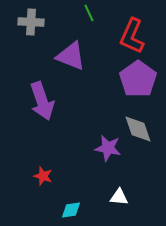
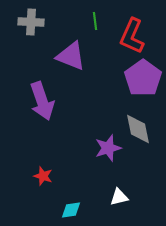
green line: moved 6 px right, 8 px down; rotated 18 degrees clockwise
purple pentagon: moved 5 px right, 1 px up
gray diamond: rotated 8 degrees clockwise
purple star: rotated 28 degrees counterclockwise
white triangle: rotated 18 degrees counterclockwise
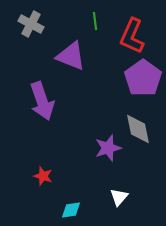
gray cross: moved 2 px down; rotated 25 degrees clockwise
white triangle: rotated 36 degrees counterclockwise
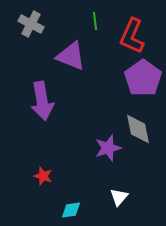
purple arrow: rotated 9 degrees clockwise
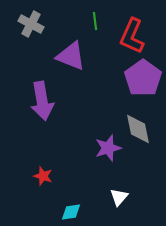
cyan diamond: moved 2 px down
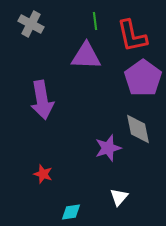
red L-shape: rotated 36 degrees counterclockwise
purple triangle: moved 15 px right; rotated 20 degrees counterclockwise
purple arrow: moved 1 px up
red star: moved 2 px up
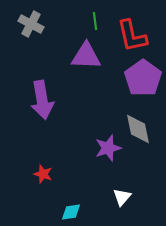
white triangle: moved 3 px right
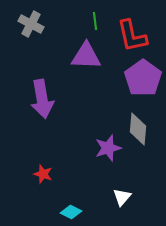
purple arrow: moved 1 px up
gray diamond: rotated 16 degrees clockwise
cyan diamond: rotated 35 degrees clockwise
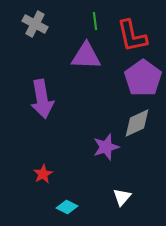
gray cross: moved 4 px right
gray diamond: moved 1 px left, 6 px up; rotated 60 degrees clockwise
purple star: moved 2 px left, 1 px up
red star: rotated 24 degrees clockwise
cyan diamond: moved 4 px left, 5 px up
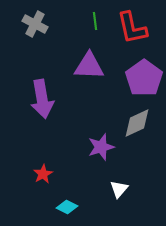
red L-shape: moved 8 px up
purple triangle: moved 3 px right, 10 px down
purple pentagon: moved 1 px right
purple star: moved 5 px left
white triangle: moved 3 px left, 8 px up
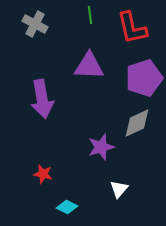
green line: moved 5 px left, 6 px up
purple pentagon: rotated 18 degrees clockwise
red star: rotated 30 degrees counterclockwise
